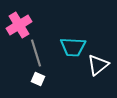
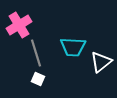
white triangle: moved 3 px right, 3 px up
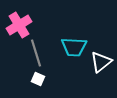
cyan trapezoid: moved 1 px right
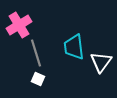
cyan trapezoid: rotated 80 degrees clockwise
white triangle: rotated 15 degrees counterclockwise
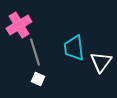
cyan trapezoid: moved 1 px down
gray line: moved 1 px left, 1 px up
